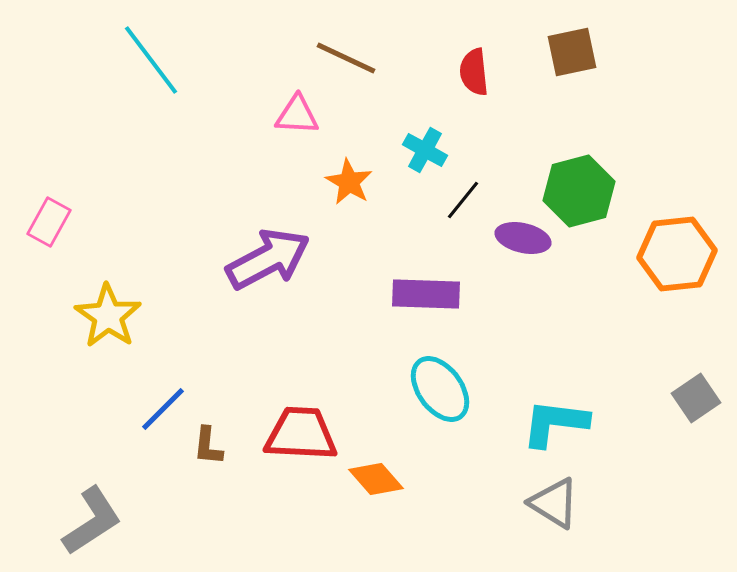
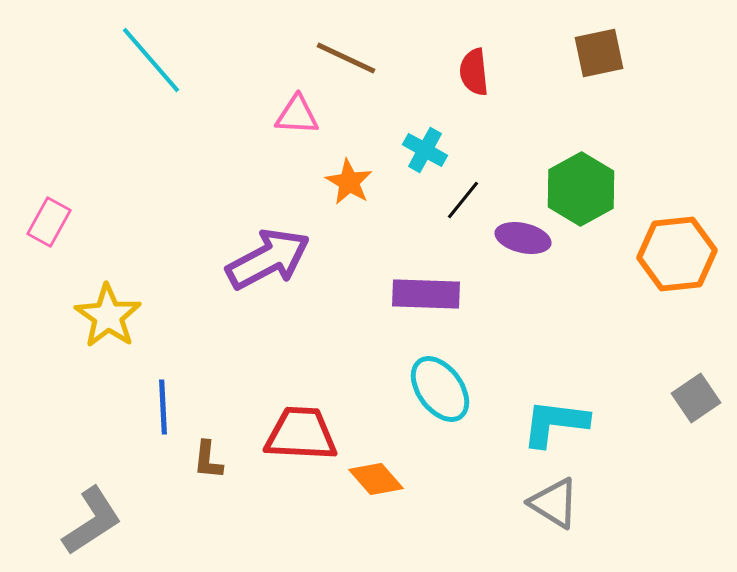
brown square: moved 27 px right, 1 px down
cyan line: rotated 4 degrees counterclockwise
green hexagon: moved 2 px right, 2 px up; rotated 14 degrees counterclockwise
blue line: moved 2 px up; rotated 48 degrees counterclockwise
brown L-shape: moved 14 px down
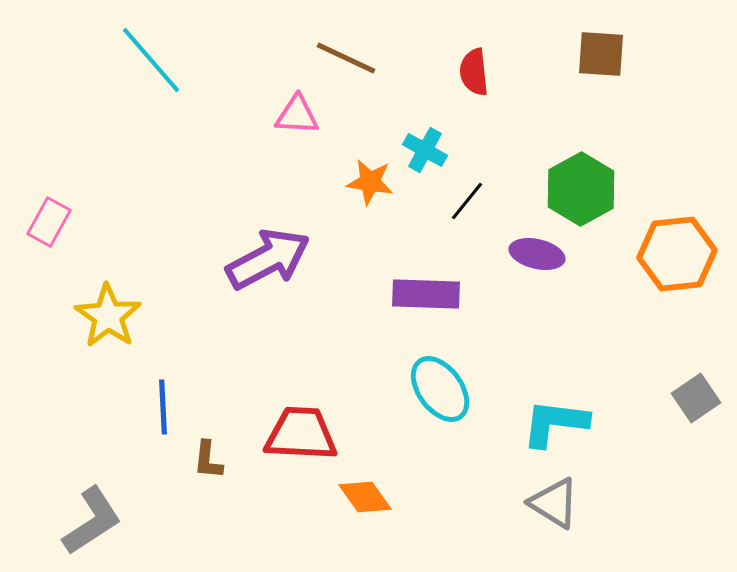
brown square: moved 2 px right, 1 px down; rotated 16 degrees clockwise
orange star: moved 21 px right; rotated 21 degrees counterclockwise
black line: moved 4 px right, 1 px down
purple ellipse: moved 14 px right, 16 px down
orange diamond: moved 11 px left, 18 px down; rotated 6 degrees clockwise
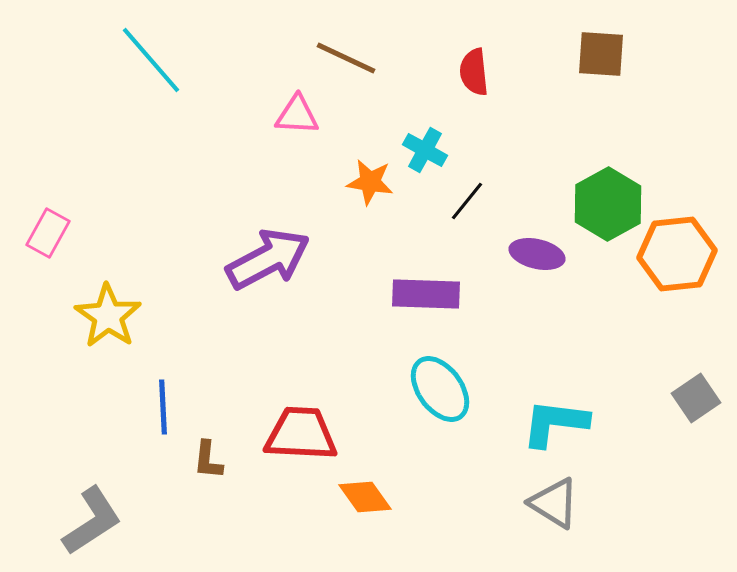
green hexagon: moved 27 px right, 15 px down
pink rectangle: moved 1 px left, 11 px down
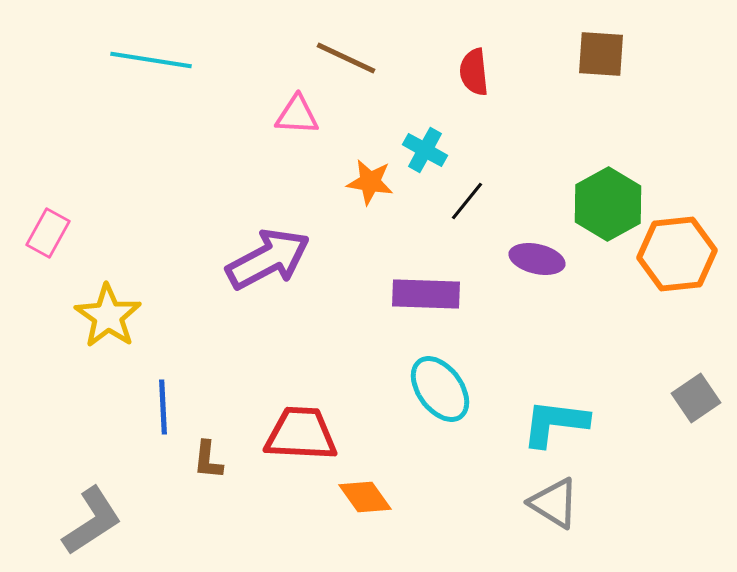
cyan line: rotated 40 degrees counterclockwise
purple ellipse: moved 5 px down
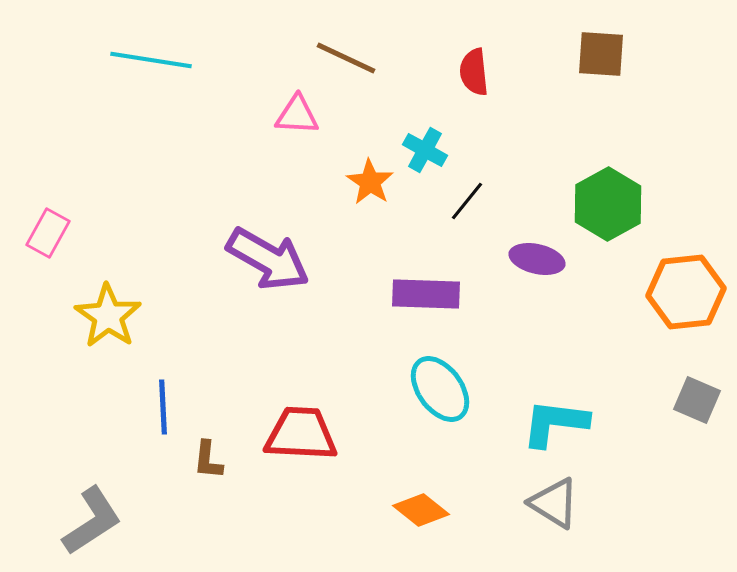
orange star: rotated 24 degrees clockwise
orange hexagon: moved 9 px right, 38 px down
purple arrow: rotated 58 degrees clockwise
gray square: moved 1 px right, 2 px down; rotated 33 degrees counterclockwise
orange diamond: moved 56 px right, 13 px down; rotated 16 degrees counterclockwise
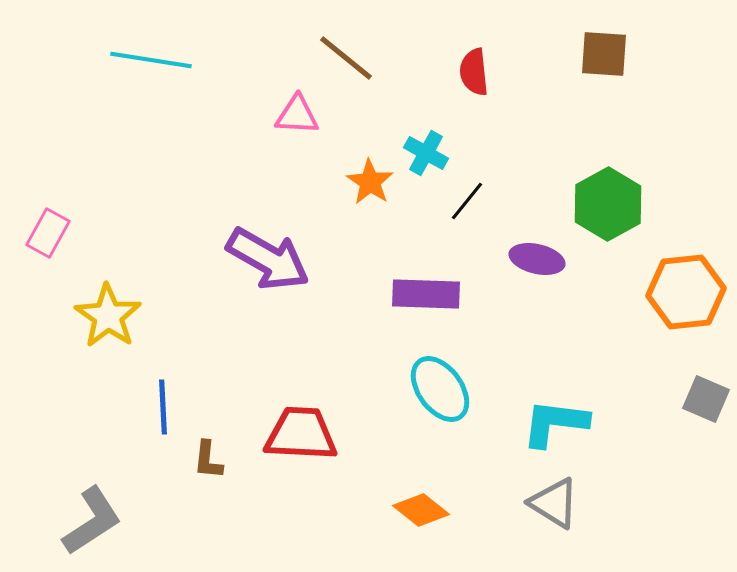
brown square: moved 3 px right
brown line: rotated 14 degrees clockwise
cyan cross: moved 1 px right, 3 px down
gray square: moved 9 px right, 1 px up
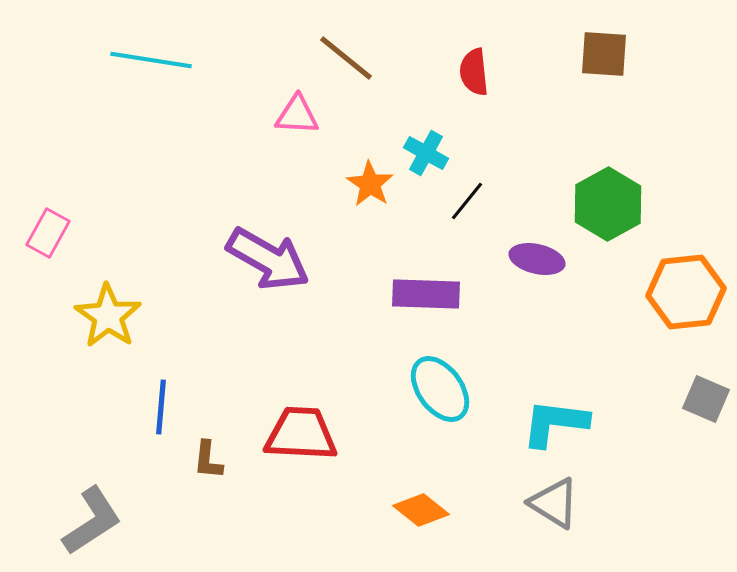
orange star: moved 2 px down
blue line: moved 2 px left; rotated 8 degrees clockwise
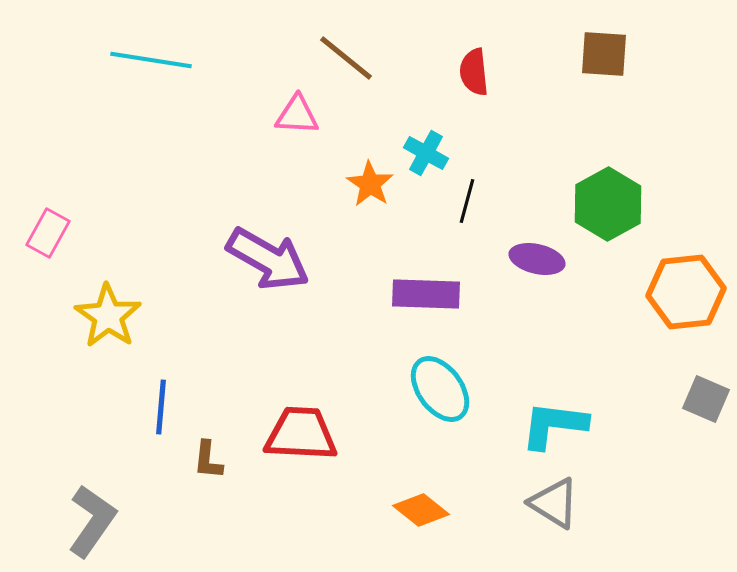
black line: rotated 24 degrees counterclockwise
cyan L-shape: moved 1 px left, 2 px down
gray L-shape: rotated 22 degrees counterclockwise
